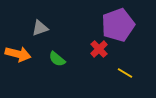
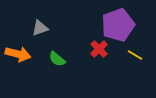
yellow line: moved 10 px right, 18 px up
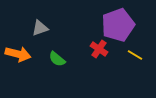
red cross: rotated 12 degrees counterclockwise
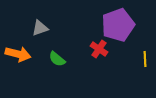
yellow line: moved 10 px right, 4 px down; rotated 56 degrees clockwise
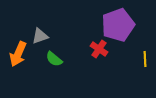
gray triangle: moved 8 px down
orange arrow: rotated 100 degrees clockwise
green semicircle: moved 3 px left
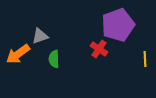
orange arrow: rotated 30 degrees clockwise
green semicircle: rotated 48 degrees clockwise
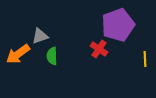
green semicircle: moved 2 px left, 3 px up
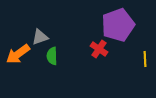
gray triangle: moved 1 px down
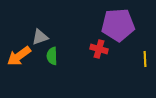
purple pentagon: rotated 16 degrees clockwise
red cross: rotated 18 degrees counterclockwise
orange arrow: moved 1 px right, 2 px down
